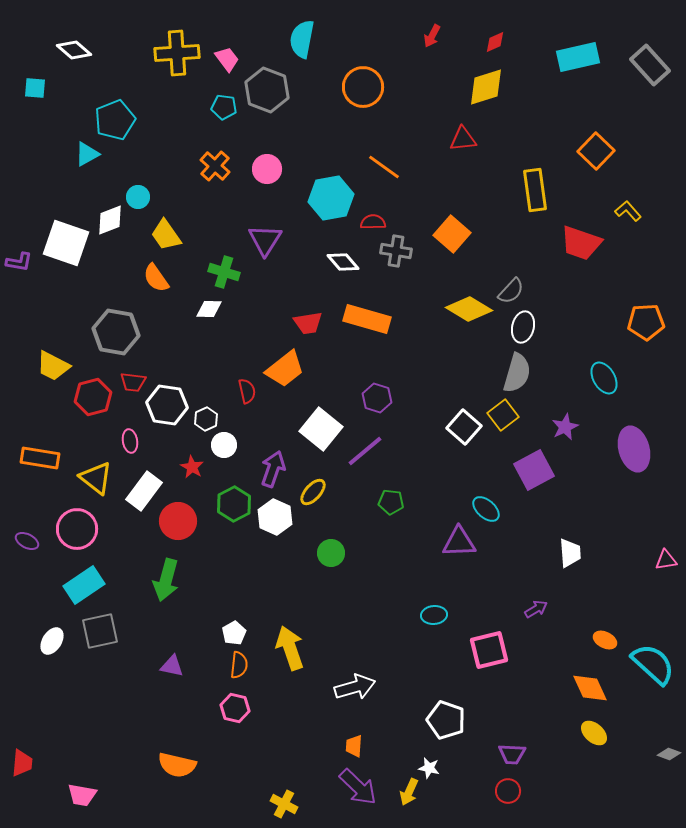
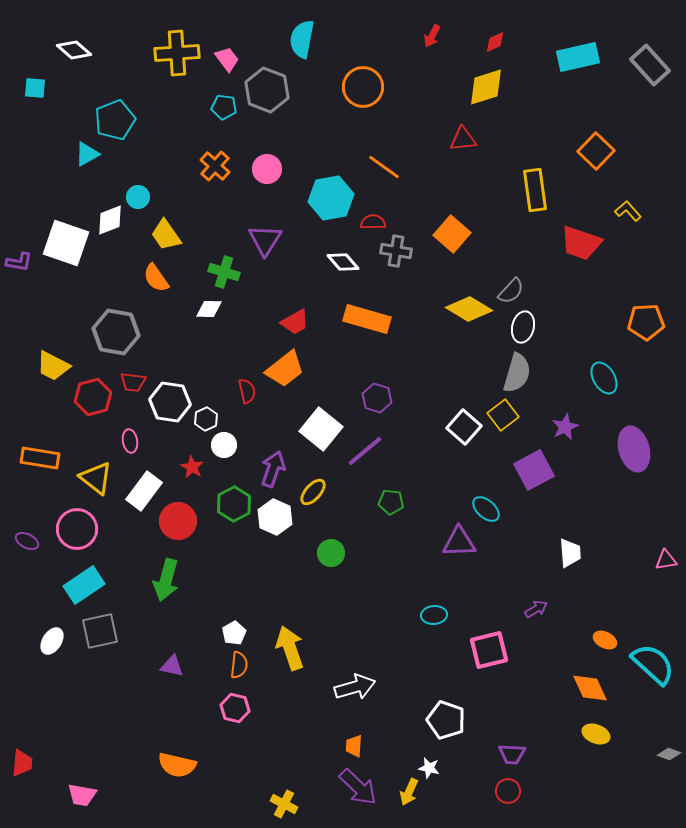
red trapezoid at (308, 323): moved 13 px left, 1 px up; rotated 20 degrees counterclockwise
white hexagon at (167, 405): moved 3 px right, 3 px up
yellow ellipse at (594, 733): moved 2 px right, 1 px down; rotated 20 degrees counterclockwise
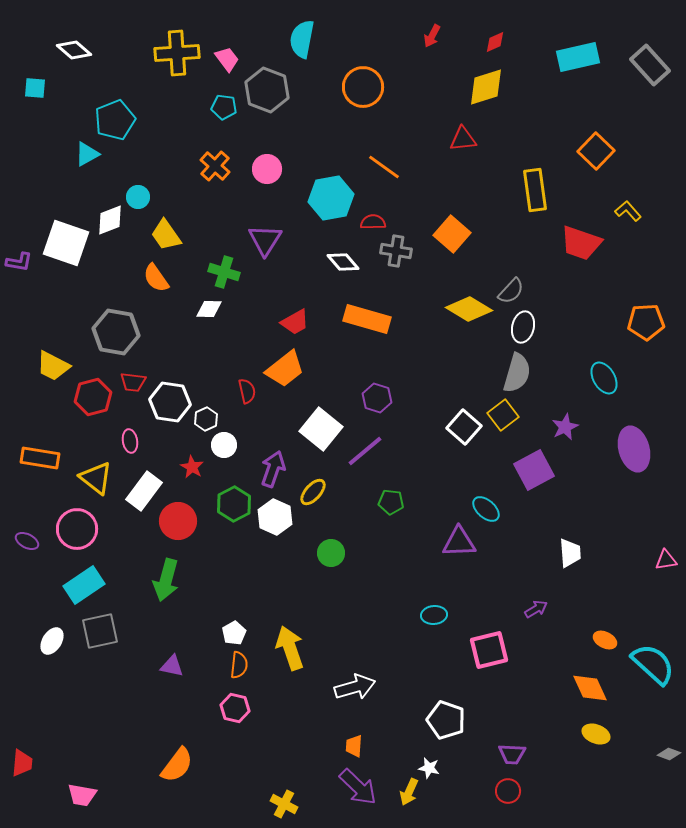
orange semicircle at (177, 765): rotated 66 degrees counterclockwise
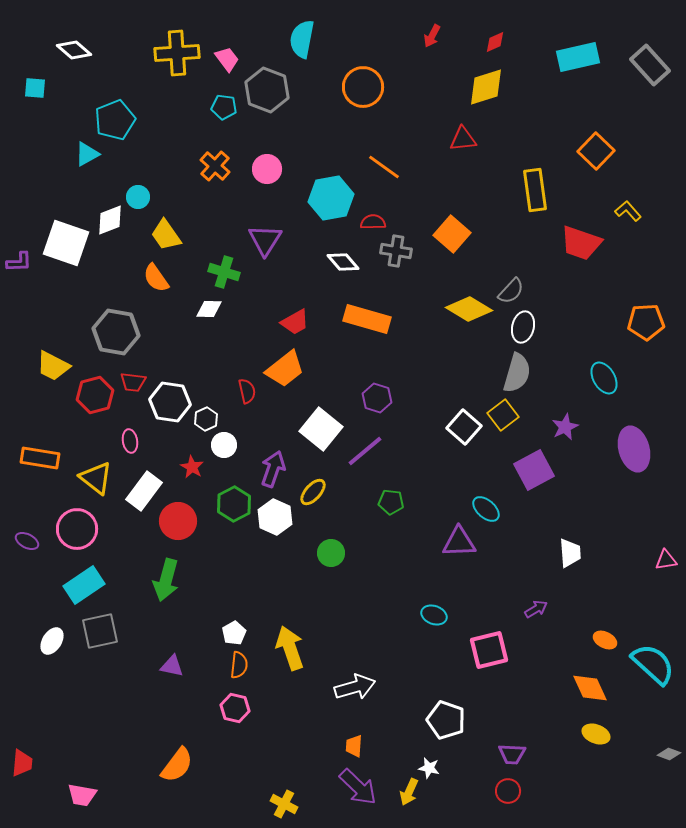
purple L-shape at (19, 262): rotated 12 degrees counterclockwise
red hexagon at (93, 397): moved 2 px right, 2 px up
cyan ellipse at (434, 615): rotated 25 degrees clockwise
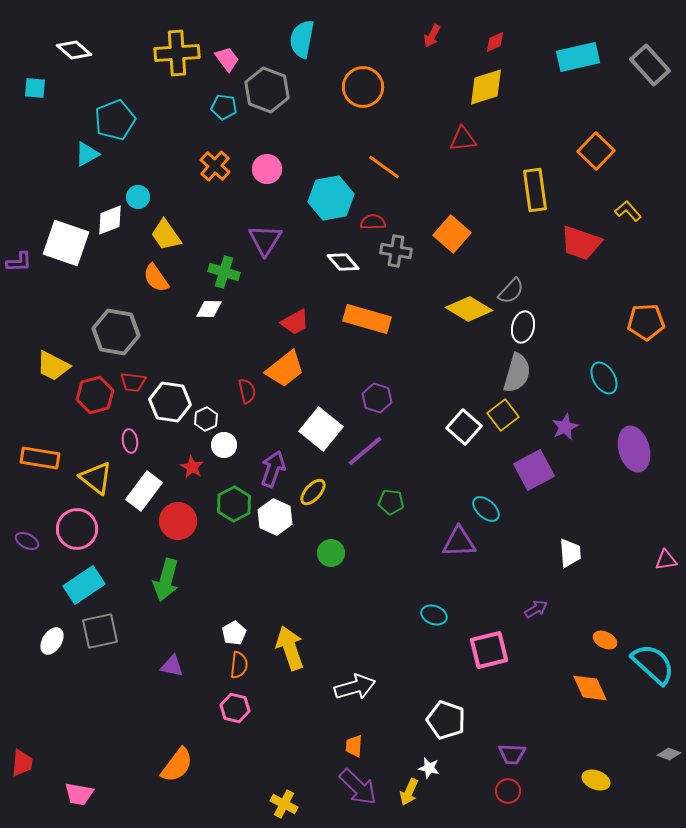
yellow ellipse at (596, 734): moved 46 px down
pink trapezoid at (82, 795): moved 3 px left, 1 px up
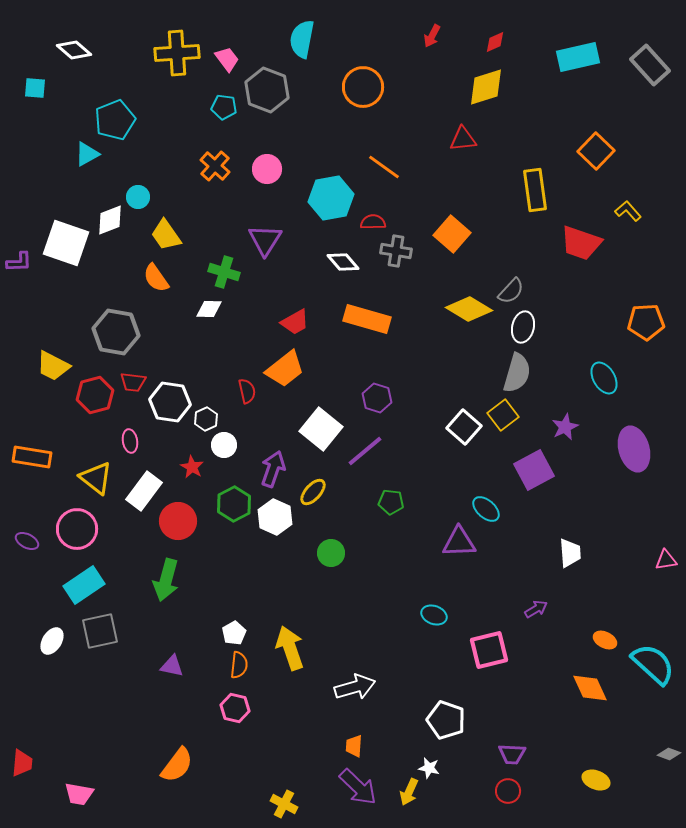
orange rectangle at (40, 458): moved 8 px left, 1 px up
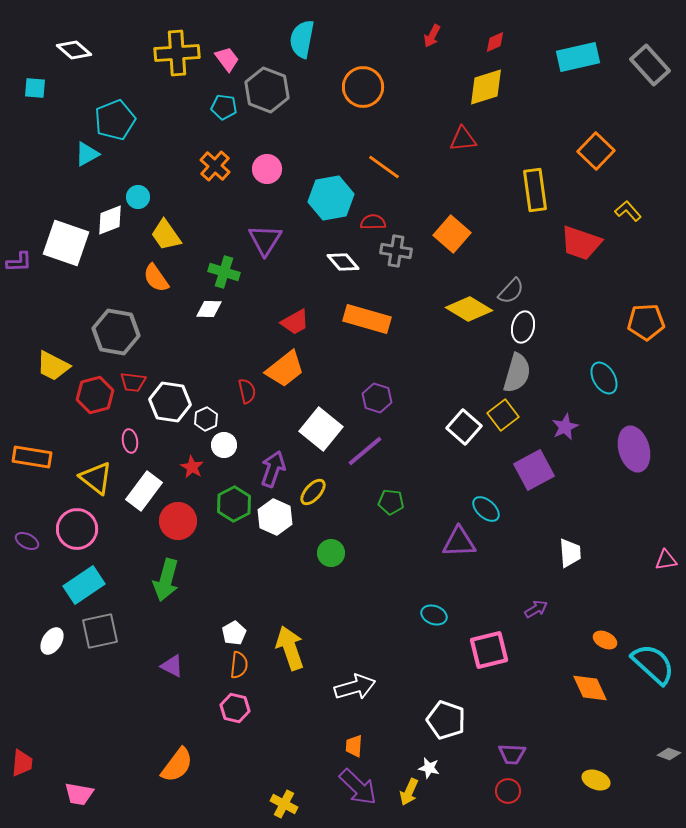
purple triangle at (172, 666): rotated 15 degrees clockwise
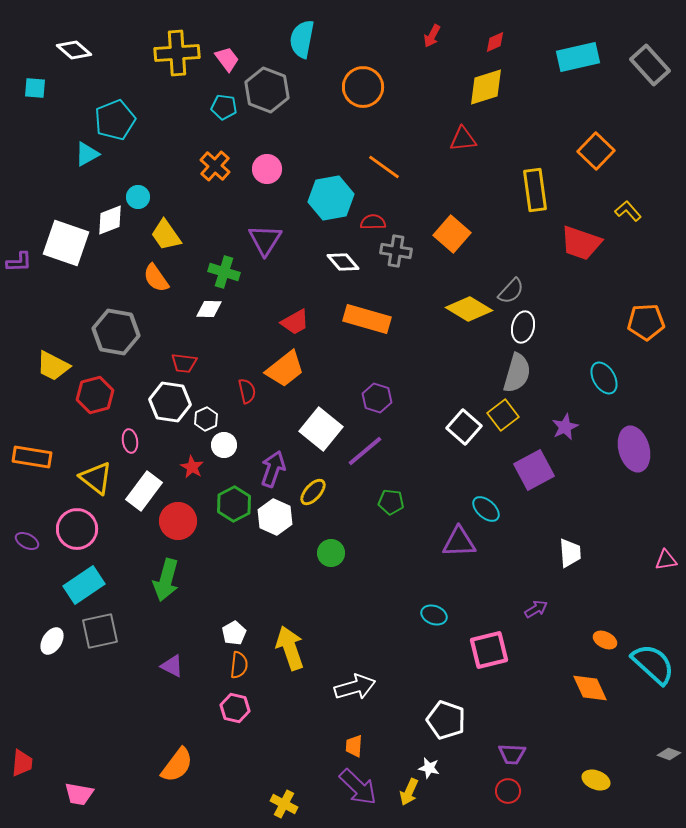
red trapezoid at (133, 382): moved 51 px right, 19 px up
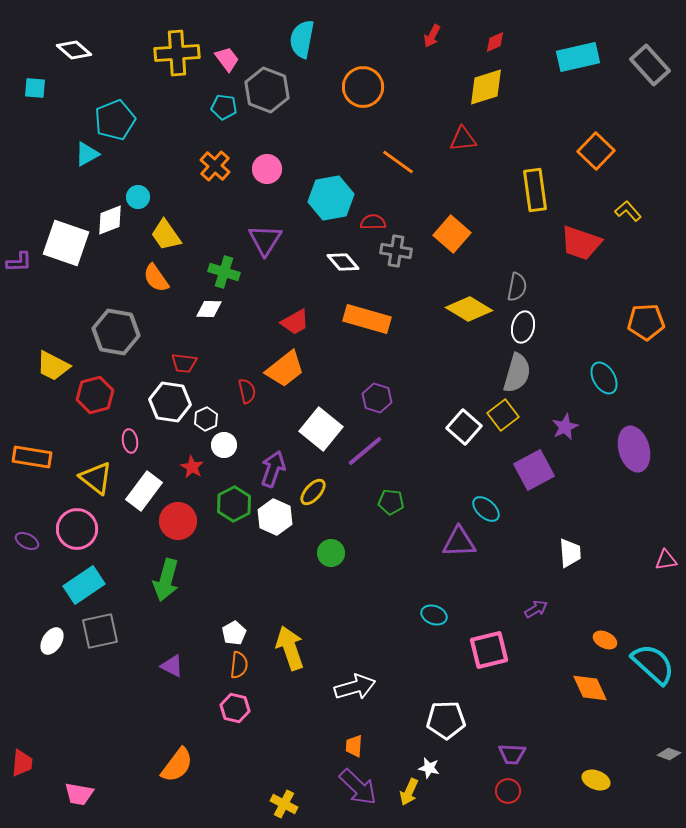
orange line at (384, 167): moved 14 px right, 5 px up
gray semicircle at (511, 291): moved 6 px right, 4 px up; rotated 32 degrees counterclockwise
white pentagon at (446, 720): rotated 21 degrees counterclockwise
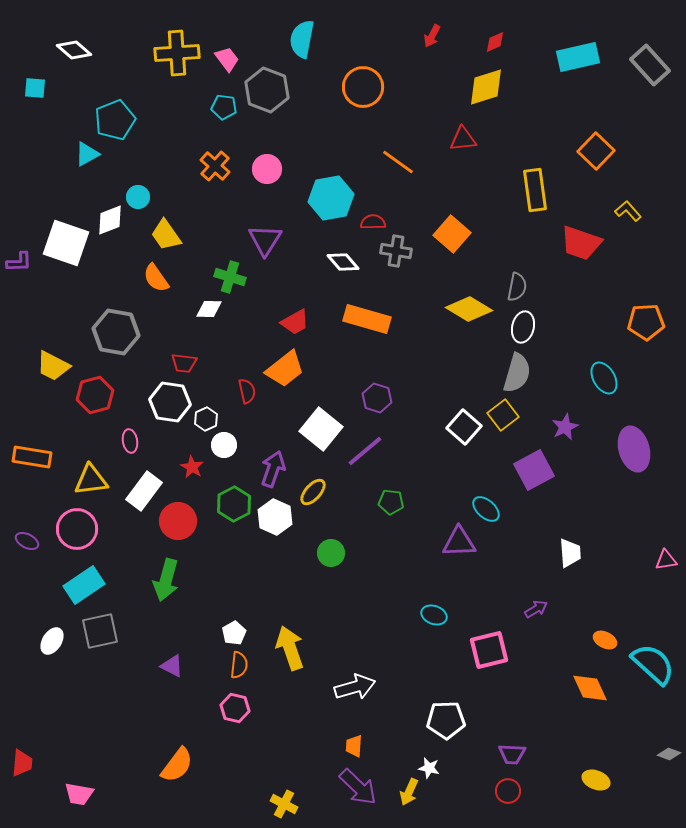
green cross at (224, 272): moved 6 px right, 5 px down
yellow triangle at (96, 478): moved 5 px left, 2 px down; rotated 45 degrees counterclockwise
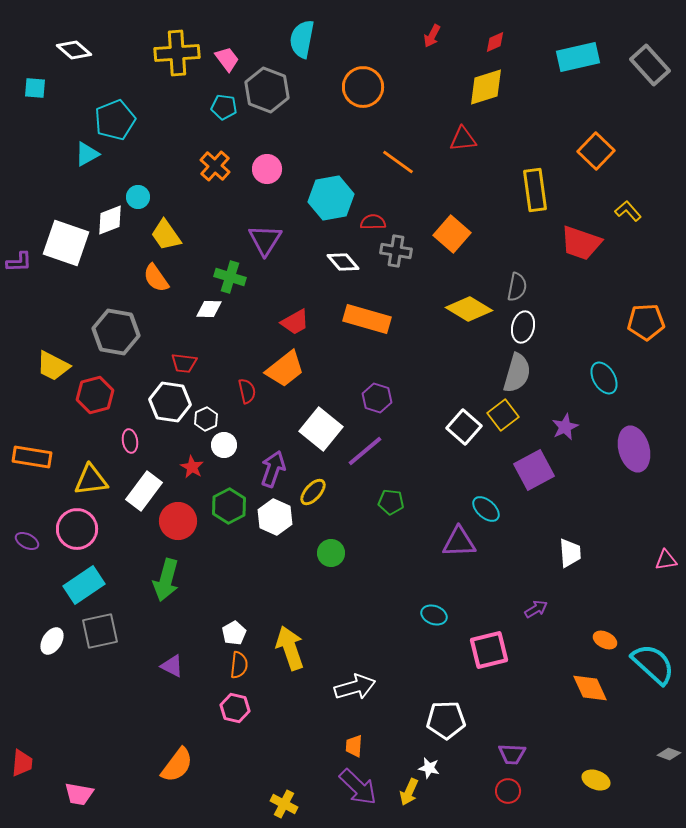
green hexagon at (234, 504): moved 5 px left, 2 px down
